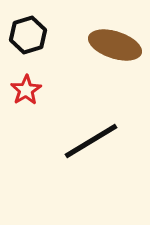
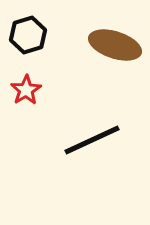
black line: moved 1 px right, 1 px up; rotated 6 degrees clockwise
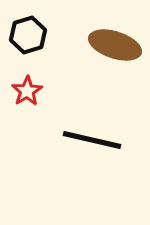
red star: moved 1 px right, 1 px down
black line: rotated 38 degrees clockwise
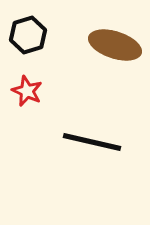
red star: rotated 16 degrees counterclockwise
black line: moved 2 px down
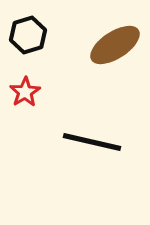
brown ellipse: rotated 51 degrees counterclockwise
red star: moved 2 px left, 1 px down; rotated 16 degrees clockwise
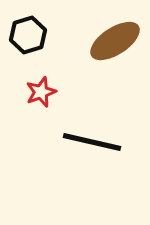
brown ellipse: moved 4 px up
red star: moved 16 px right; rotated 12 degrees clockwise
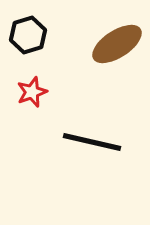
brown ellipse: moved 2 px right, 3 px down
red star: moved 9 px left
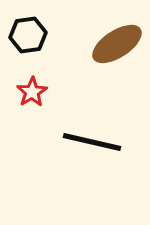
black hexagon: rotated 9 degrees clockwise
red star: rotated 12 degrees counterclockwise
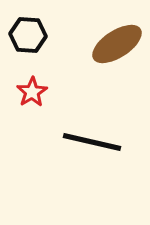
black hexagon: rotated 12 degrees clockwise
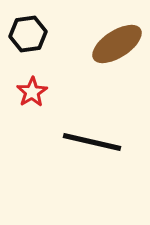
black hexagon: moved 1 px up; rotated 12 degrees counterclockwise
